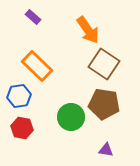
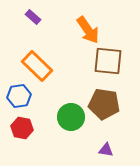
brown square: moved 4 px right, 3 px up; rotated 28 degrees counterclockwise
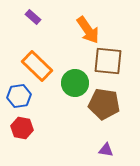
green circle: moved 4 px right, 34 px up
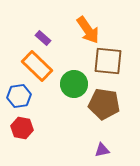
purple rectangle: moved 10 px right, 21 px down
green circle: moved 1 px left, 1 px down
purple triangle: moved 4 px left; rotated 21 degrees counterclockwise
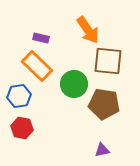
purple rectangle: moved 2 px left; rotated 28 degrees counterclockwise
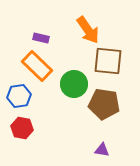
purple triangle: rotated 21 degrees clockwise
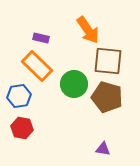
brown pentagon: moved 3 px right, 7 px up; rotated 8 degrees clockwise
purple triangle: moved 1 px right, 1 px up
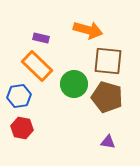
orange arrow: rotated 40 degrees counterclockwise
purple triangle: moved 5 px right, 7 px up
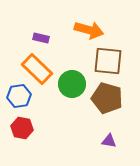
orange arrow: moved 1 px right
orange rectangle: moved 3 px down
green circle: moved 2 px left
brown pentagon: moved 1 px down
purple triangle: moved 1 px right, 1 px up
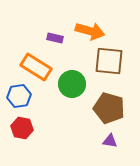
orange arrow: moved 1 px right, 1 px down
purple rectangle: moved 14 px right
brown square: moved 1 px right
orange rectangle: moved 1 px left, 2 px up; rotated 12 degrees counterclockwise
brown pentagon: moved 2 px right, 10 px down
purple triangle: moved 1 px right
